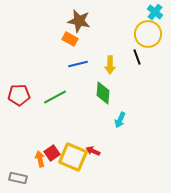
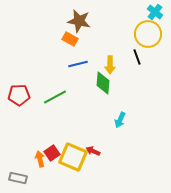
green diamond: moved 10 px up
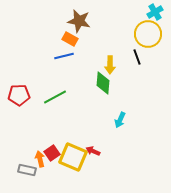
cyan cross: rotated 21 degrees clockwise
blue line: moved 14 px left, 8 px up
gray rectangle: moved 9 px right, 8 px up
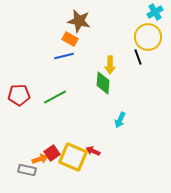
yellow circle: moved 3 px down
black line: moved 1 px right
orange arrow: rotated 84 degrees clockwise
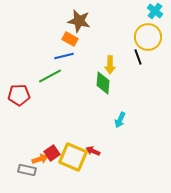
cyan cross: moved 1 px up; rotated 21 degrees counterclockwise
green line: moved 5 px left, 21 px up
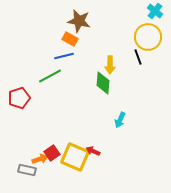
red pentagon: moved 3 px down; rotated 15 degrees counterclockwise
yellow square: moved 2 px right
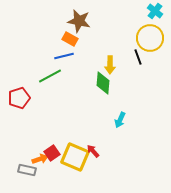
yellow circle: moved 2 px right, 1 px down
red arrow: rotated 24 degrees clockwise
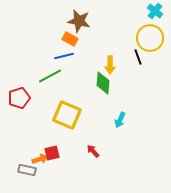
red square: rotated 21 degrees clockwise
yellow square: moved 8 px left, 42 px up
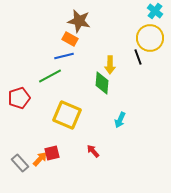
green diamond: moved 1 px left
orange arrow: rotated 28 degrees counterclockwise
gray rectangle: moved 7 px left, 7 px up; rotated 36 degrees clockwise
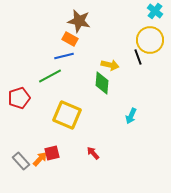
yellow circle: moved 2 px down
yellow arrow: rotated 78 degrees counterclockwise
cyan arrow: moved 11 px right, 4 px up
red arrow: moved 2 px down
gray rectangle: moved 1 px right, 2 px up
